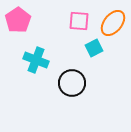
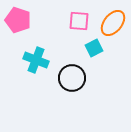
pink pentagon: rotated 20 degrees counterclockwise
black circle: moved 5 px up
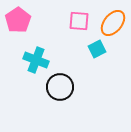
pink pentagon: rotated 20 degrees clockwise
cyan square: moved 3 px right, 1 px down
black circle: moved 12 px left, 9 px down
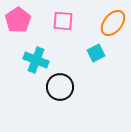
pink square: moved 16 px left
cyan square: moved 1 px left, 4 px down
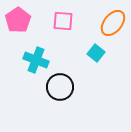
cyan square: rotated 24 degrees counterclockwise
